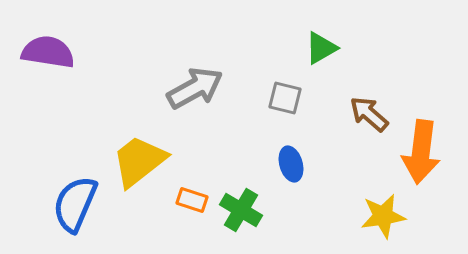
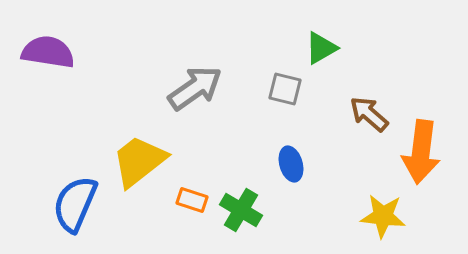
gray arrow: rotated 6 degrees counterclockwise
gray square: moved 9 px up
yellow star: rotated 15 degrees clockwise
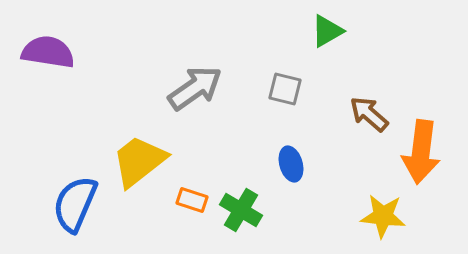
green triangle: moved 6 px right, 17 px up
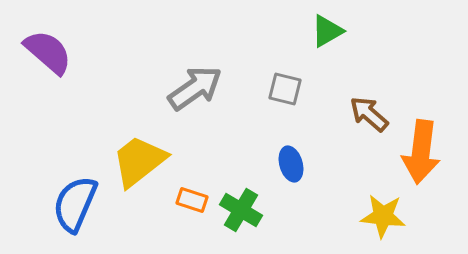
purple semicircle: rotated 32 degrees clockwise
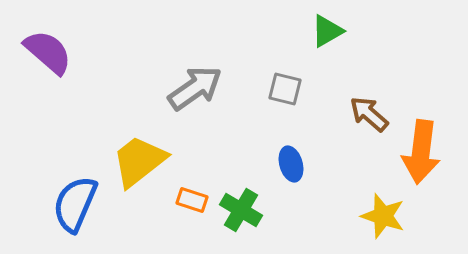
yellow star: rotated 12 degrees clockwise
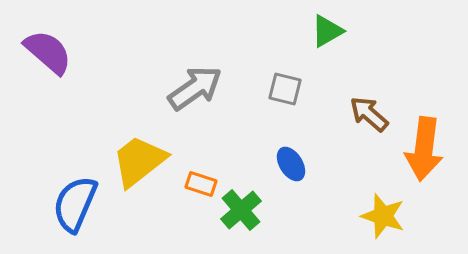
orange arrow: moved 3 px right, 3 px up
blue ellipse: rotated 16 degrees counterclockwise
orange rectangle: moved 9 px right, 16 px up
green cross: rotated 18 degrees clockwise
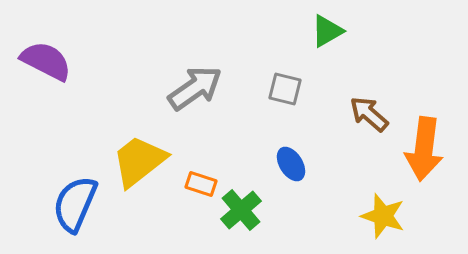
purple semicircle: moved 2 px left, 9 px down; rotated 14 degrees counterclockwise
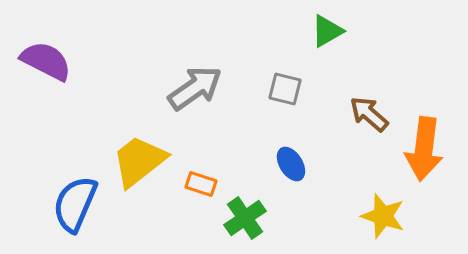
green cross: moved 4 px right, 8 px down; rotated 6 degrees clockwise
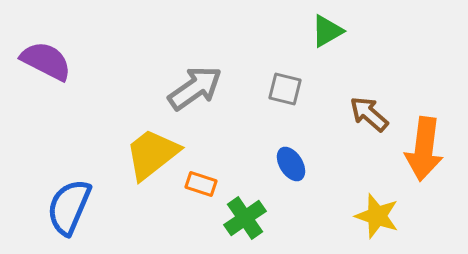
yellow trapezoid: moved 13 px right, 7 px up
blue semicircle: moved 6 px left, 3 px down
yellow star: moved 6 px left
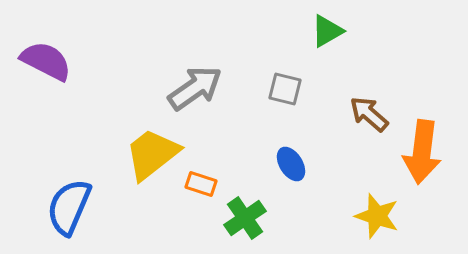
orange arrow: moved 2 px left, 3 px down
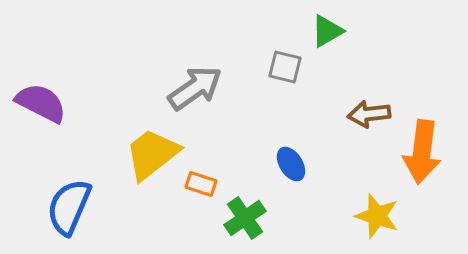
purple semicircle: moved 5 px left, 42 px down
gray square: moved 22 px up
brown arrow: rotated 48 degrees counterclockwise
